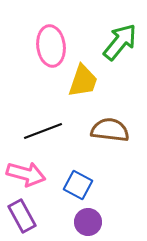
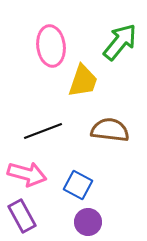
pink arrow: moved 1 px right
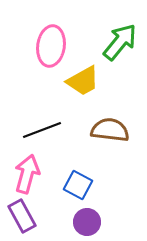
pink ellipse: rotated 15 degrees clockwise
yellow trapezoid: rotated 42 degrees clockwise
black line: moved 1 px left, 1 px up
pink arrow: rotated 90 degrees counterclockwise
purple circle: moved 1 px left
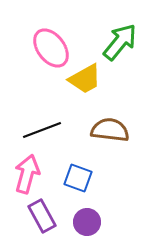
pink ellipse: moved 2 px down; rotated 45 degrees counterclockwise
yellow trapezoid: moved 2 px right, 2 px up
blue square: moved 7 px up; rotated 8 degrees counterclockwise
purple rectangle: moved 20 px right
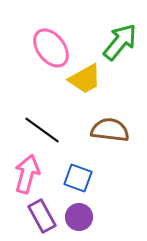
black line: rotated 57 degrees clockwise
purple circle: moved 8 px left, 5 px up
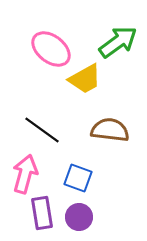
green arrow: moved 2 px left; rotated 15 degrees clockwise
pink ellipse: moved 1 px down; rotated 15 degrees counterclockwise
pink arrow: moved 2 px left
purple rectangle: moved 3 px up; rotated 20 degrees clockwise
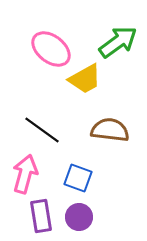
purple rectangle: moved 1 px left, 3 px down
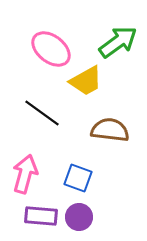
yellow trapezoid: moved 1 px right, 2 px down
black line: moved 17 px up
purple rectangle: rotated 76 degrees counterclockwise
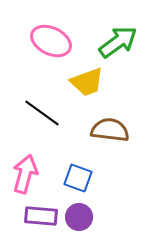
pink ellipse: moved 8 px up; rotated 12 degrees counterclockwise
yellow trapezoid: moved 1 px right, 1 px down; rotated 9 degrees clockwise
